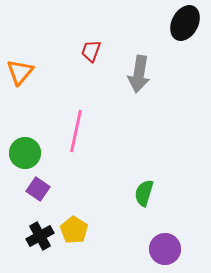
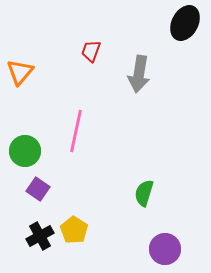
green circle: moved 2 px up
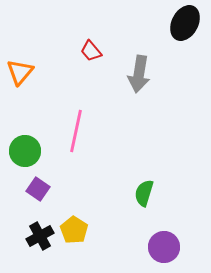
red trapezoid: rotated 60 degrees counterclockwise
purple circle: moved 1 px left, 2 px up
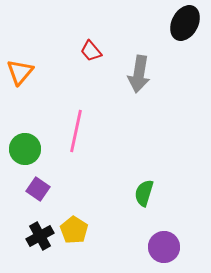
green circle: moved 2 px up
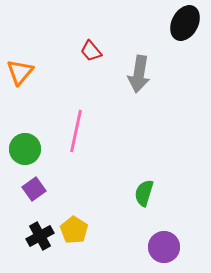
purple square: moved 4 px left; rotated 20 degrees clockwise
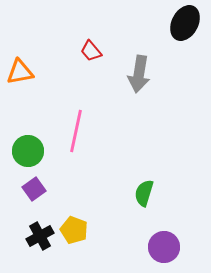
orange triangle: rotated 40 degrees clockwise
green circle: moved 3 px right, 2 px down
yellow pentagon: rotated 12 degrees counterclockwise
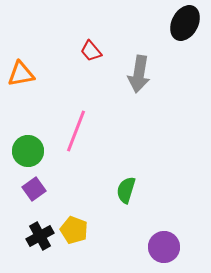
orange triangle: moved 1 px right, 2 px down
pink line: rotated 9 degrees clockwise
green semicircle: moved 18 px left, 3 px up
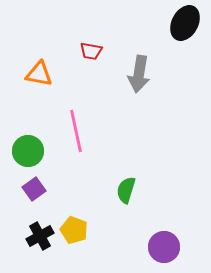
red trapezoid: rotated 40 degrees counterclockwise
orange triangle: moved 18 px right; rotated 20 degrees clockwise
pink line: rotated 33 degrees counterclockwise
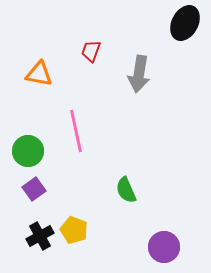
red trapezoid: rotated 100 degrees clockwise
green semicircle: rotated 40 degrees counterclockwise
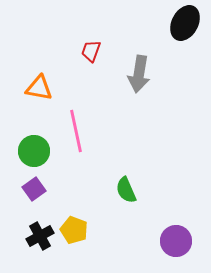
orange triangle: moved 14 px down
green circle: moved 6 px right
purple circle: moved 12 px right, 6 px up
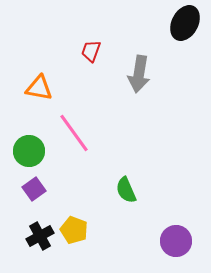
pink line: moved 2 px left, 2 px down; rotated 24 degrees counterclockwise
green circle: moved 5 px left
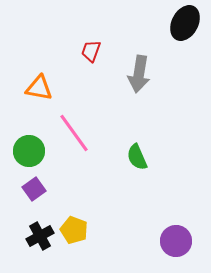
green semicircle: moved 11 px right, 33 px up
